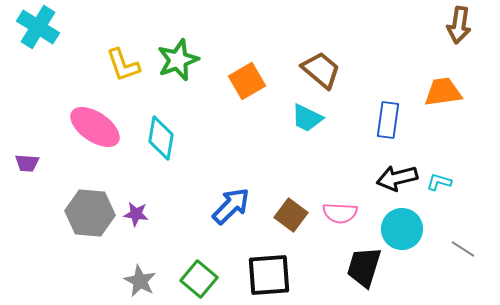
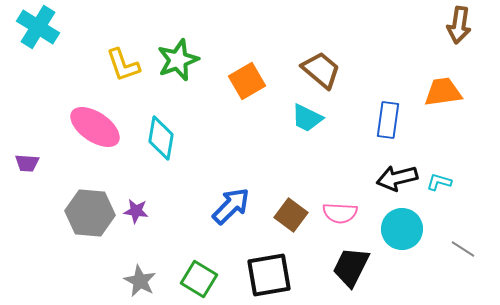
purple star: moved 3 px up
black trapezoid: moved 13 px left; rotated 9 degrees clockwise
black square: rotated 6 degrees counterclockwise
green square: rotated 9 degrees counterclockwise
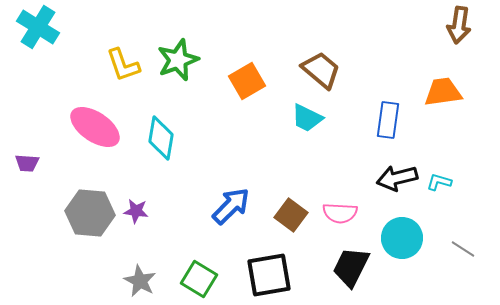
cyan circle: moved 9 px down
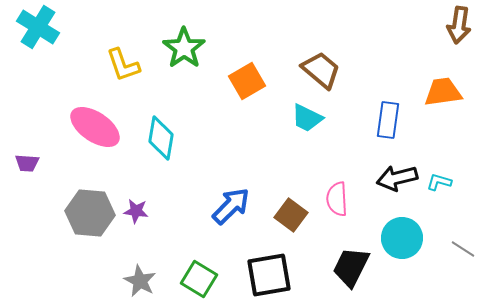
green star: moved 6 px right, 12 px up; rotated 15 degrees counterclockwise
pink semicircle: moved 3 px left, 14 px up; rotated 84 degrees clockwise
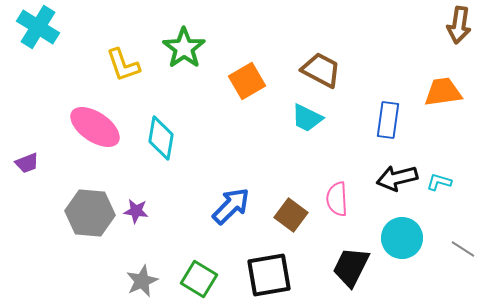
brown trapezoid: rotated 12 degrees counterclockwise
purple trapezoid: rotated 25 degrees counterclockwise
gray star: moved 2 px right; rotated 20 degrees clockwise
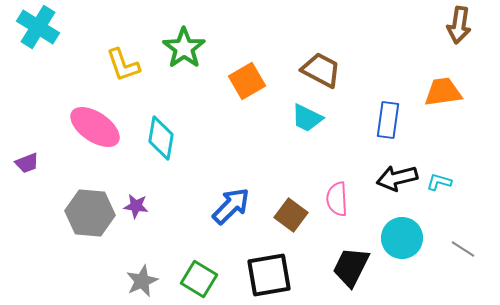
purple star: moved 5 px up
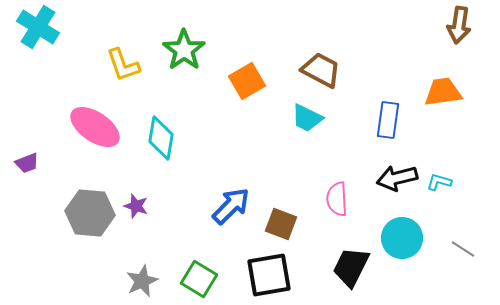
green star: moved 2 px down
purple star: rotated 10 degrees clockwise
brown square: moved 10 px left, 9 px down; rotated 16 degrees counterclockwise
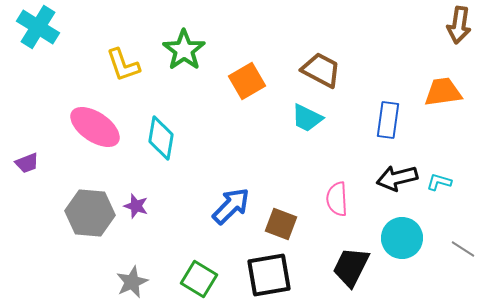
gray star: moved 10 px left, 1 px down
